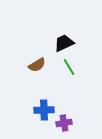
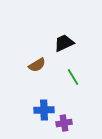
green line: moved 4 px right, 10 px down
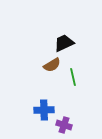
brown semicircle: moved 15 px right
green line: rotated 18 degrees clockwise
purple cross: moved 2 px down; rotated 28 degrees clockwise
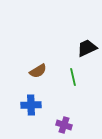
black trapezoid: moved 23 px right, 5 px down
brown semicircle: moved 14 px left, 6 px down
blue cross: moved 13 px left, 5 px up
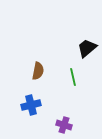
black trapezoid: rotated 15 degrees counterclockwise
brown semicircle: rotated 48 degrees counterclockwise
blue cross: rotated 12 degrees counterclockwise
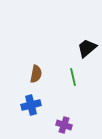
brown semicircle: moved 2 px left, 3 px down
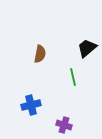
brown semicircle: moved 4 px right, 20 px up
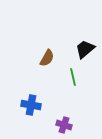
black trapezoid: moved 2 px left, 1 px down
brown semicircle: moved 7 px right, 4 px down; rotated 18 degrees clockwise
blue cross: rotated 24 degrees clockwise
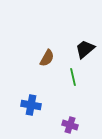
purple cross: moved 6 px right
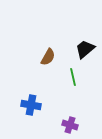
brown semicircle: moved 1 px right, 1 px up
